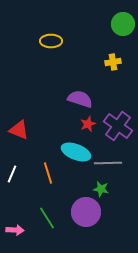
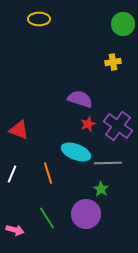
yellow ellipse: moved 12 px left, 22 px up
green star: rotated 21 degrees clockwise
purple circle: moved 2 px down
pink arrow: rotated 12 degrees clockwise
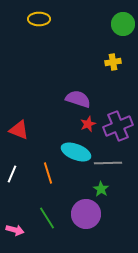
purple semicircle: moved 2 px left
purple cross: rotated 32 degrees clockwise
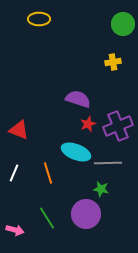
white line: moved 2 px right, 1 px up
green star: rotated 21 degrees counterclockwise
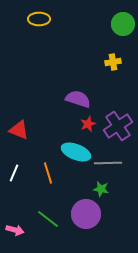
purple cross: rotated 12 degrees counterclockwise
green line: moved 1 px right, 1 px down; rotated 20 degrees counterclockwise
